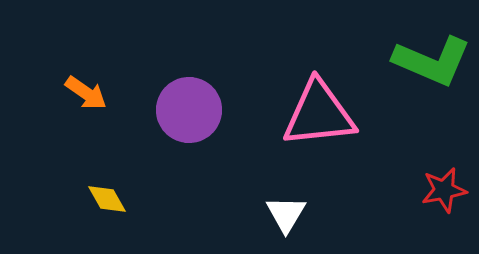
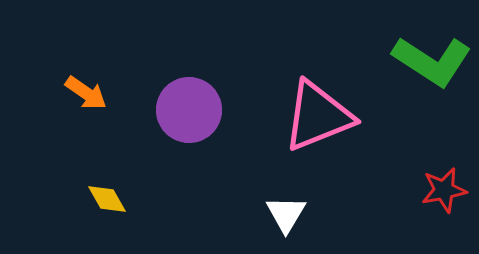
green L-shape: rotated 10 degrees clockwise
pink triangle: moved 1 px left, 2 px down; rotated 16 degrees counterclockwise
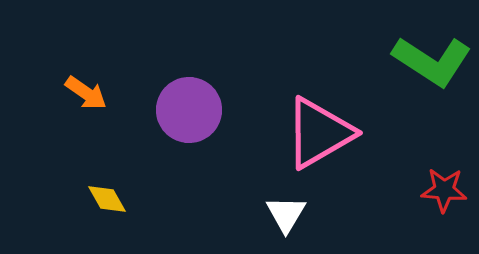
pink triangle: moved 1 px right, 17 px down; rotated 8 degrees counterclockwise
red star: rotated 15 degrees clockwise
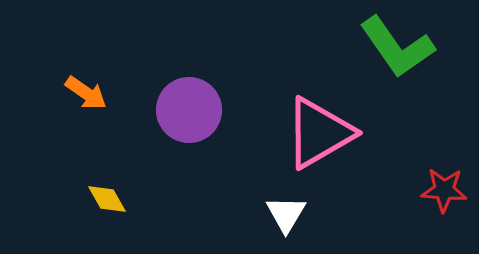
green L-shape: moved 35 px left, 14 px up; rotated 22 degrees clockwise
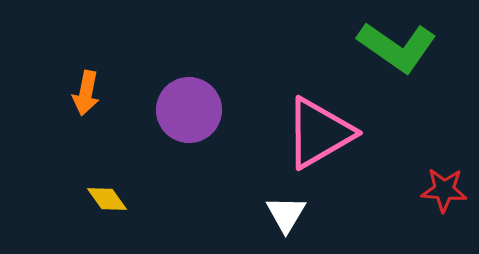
green L-shape: rotated 20 degrees counterclockwise
orange arrow: rotated 66 degrees clockwise
yellow diamond: rotated 6 degrees counterclockwise
